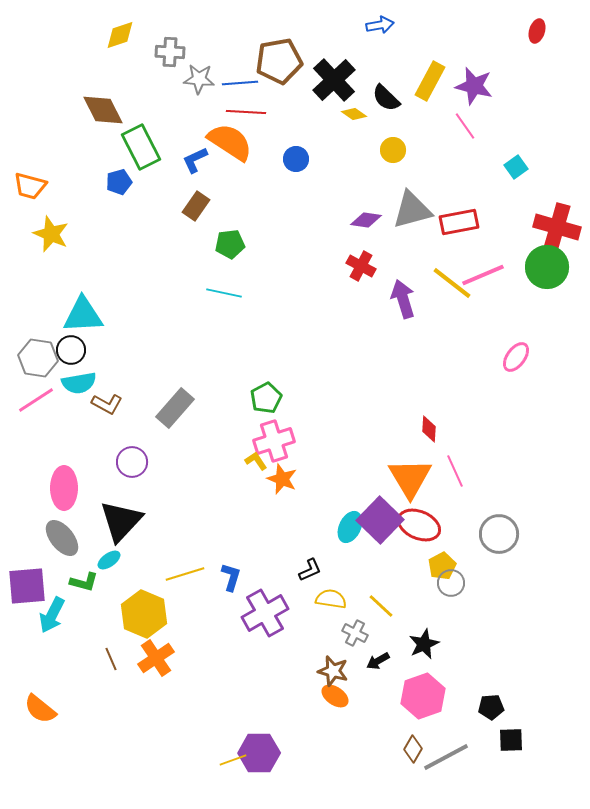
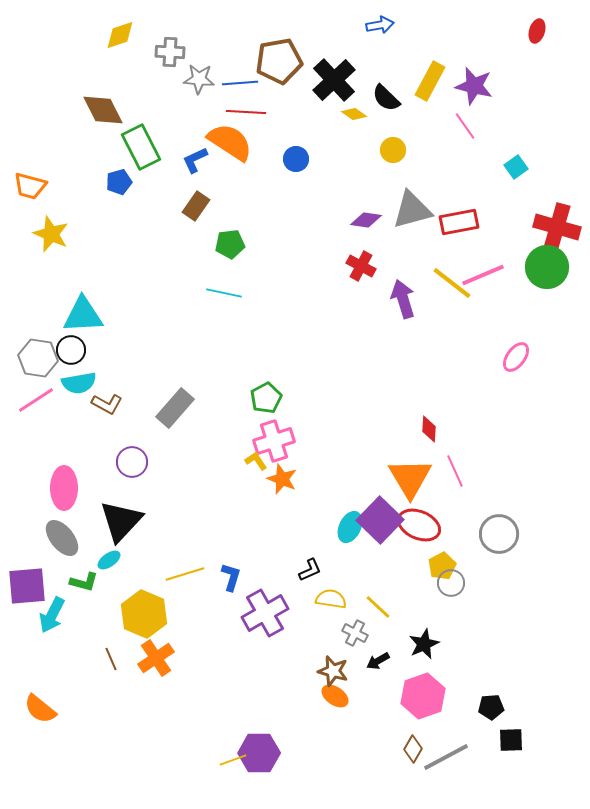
yellow line at (381, 606): moved 3 px left, 1 px down
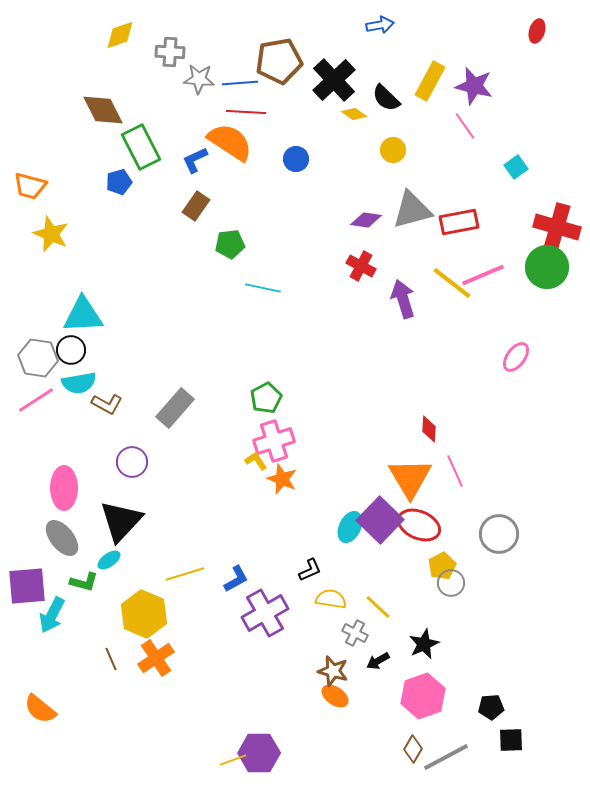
cyan line at (224, 293): moved 39 px right, 5 px up
blue L-shape at (231, 577): moved 5 px right, 2 px down; rotated 44 degrees clockwise
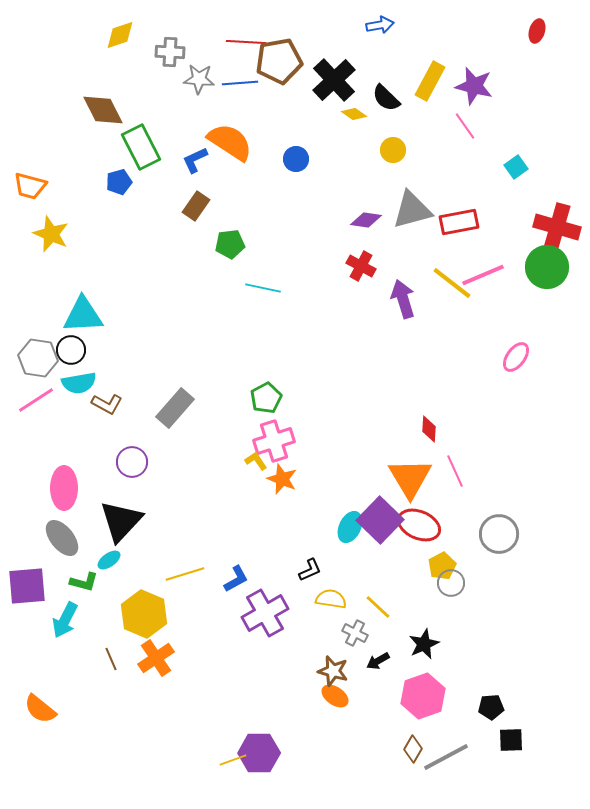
red line at (246, 112): moved 70 px up
cyan arrow at (52, 615): moved 13 px right, 5 px down
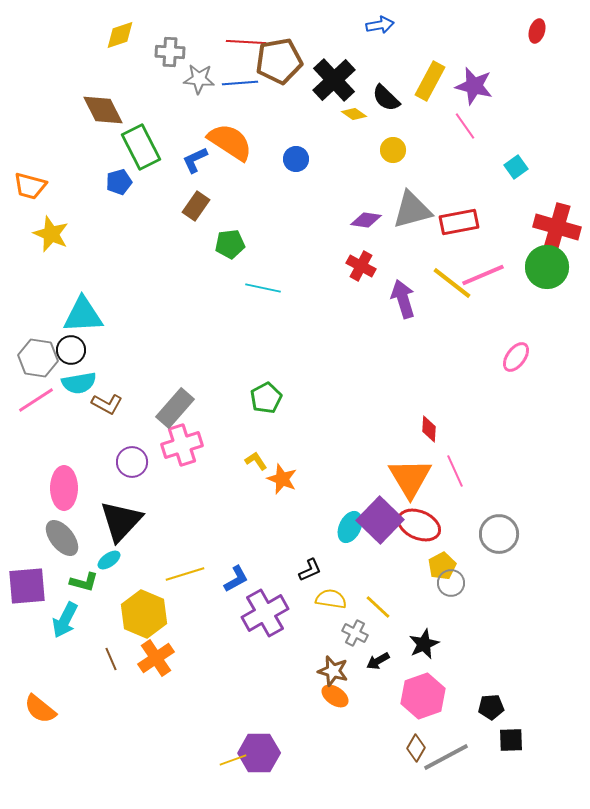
pink cross at (274, 441): moved 92 px left, 4 px down
brown diamond at (413, 749): moved 3 px right, 1 px up
